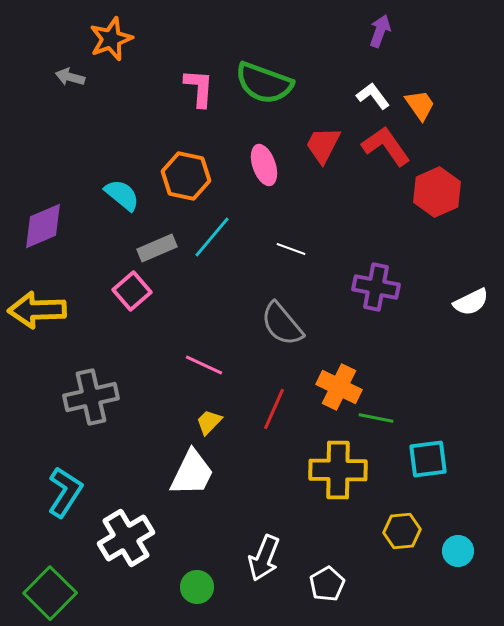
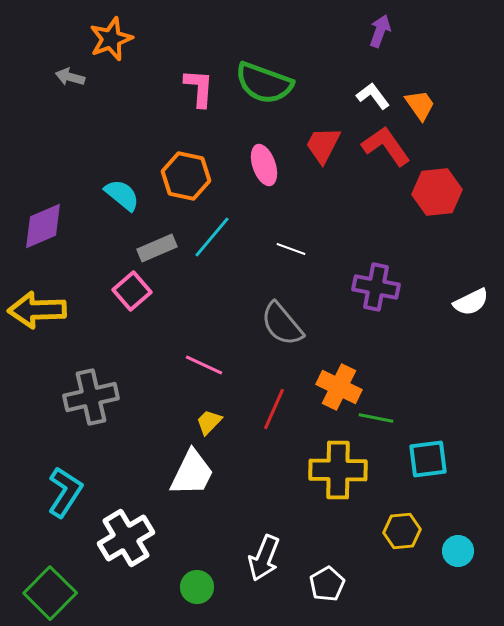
red hexagon: rotated 18 degrees clockwise
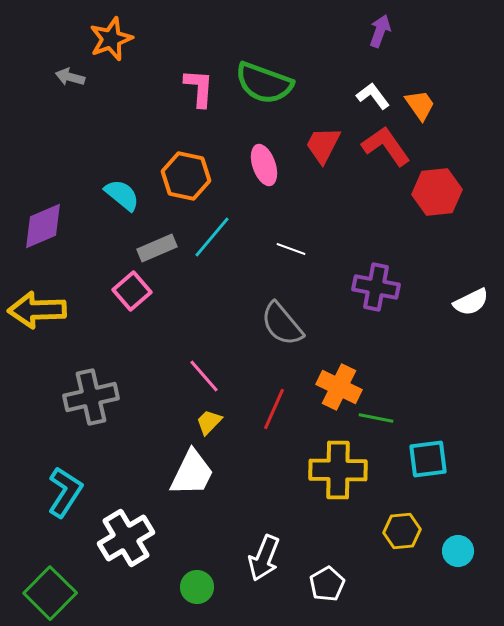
pink line: moved 11 px down; rotated 24 degrees clockwise
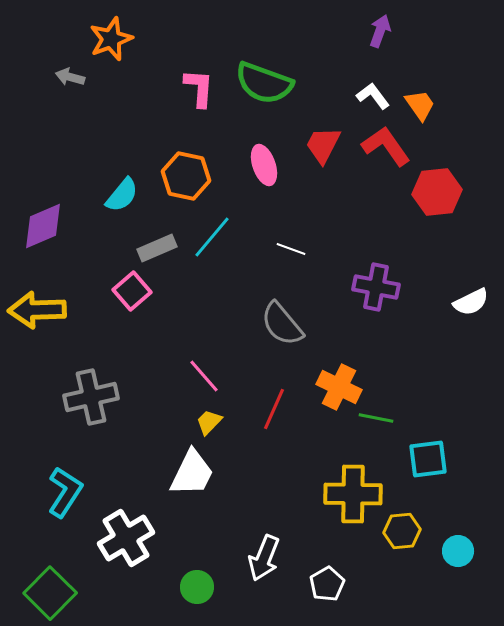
cyan semicircle: rotated 90 degrees clockwise
yellow cross: moved 15 px right, 24 px down
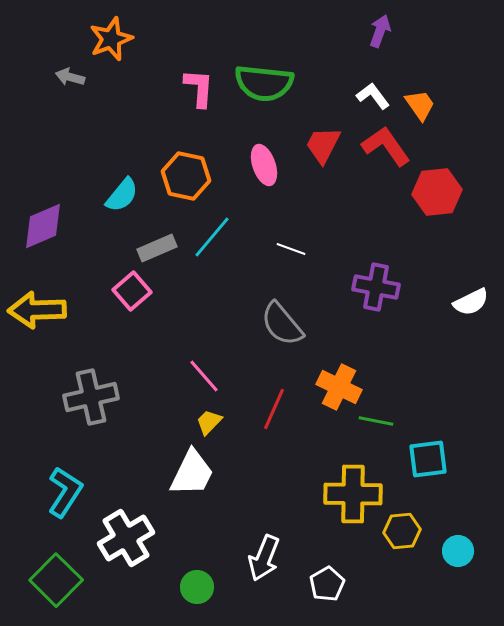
green semicircle: rotated 14 degrees counterclockwise
green line: moved 3 px down
green square: moved 6 px right, 13 px up
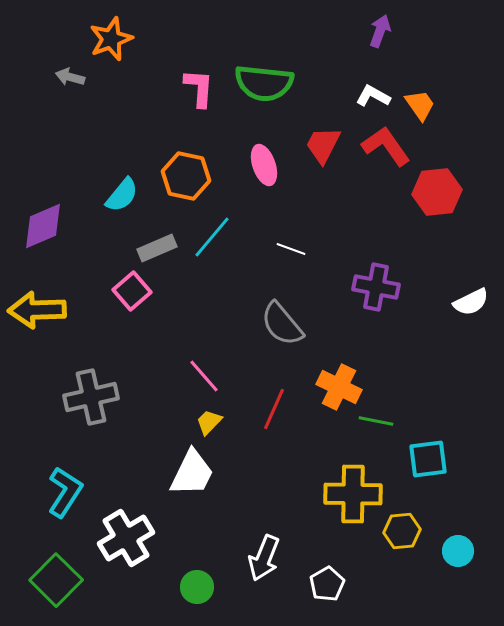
white L-shape: rotated 24 degrees counterclockwise
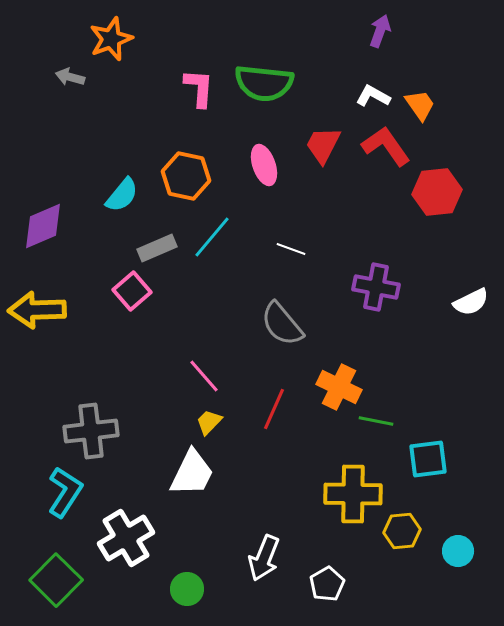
gray cross: moved 34 px down; rotated 6 degrees clockwise
green circle: moved 10 px left, 2 px down
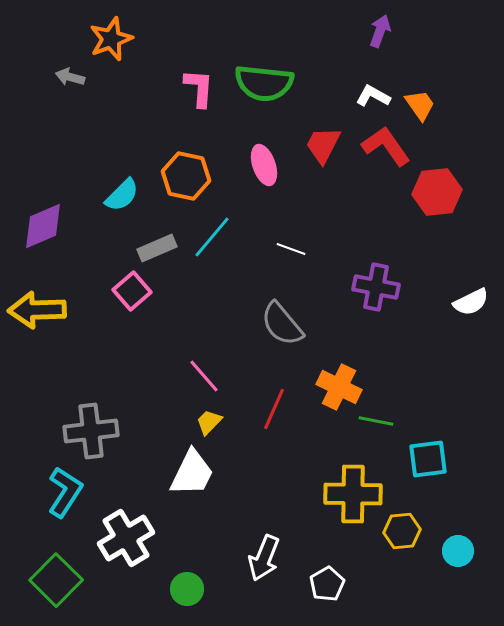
cyan semicircle: rotated 6 degrees clockwise
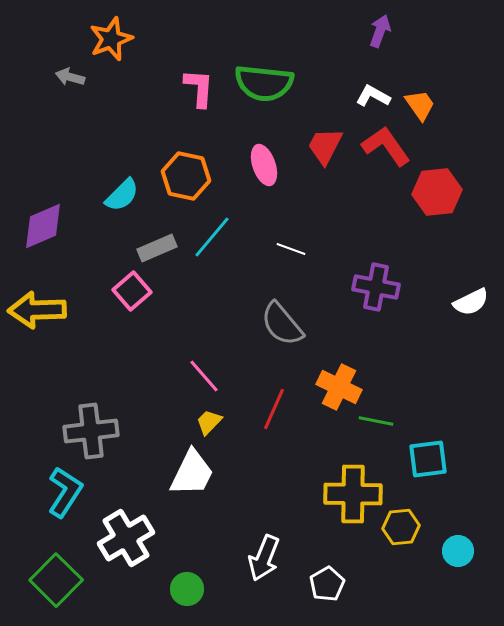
red trapezoid: moved 2 px right, 1 px down
yellow hexagon: moved 1 px left, 4 px up
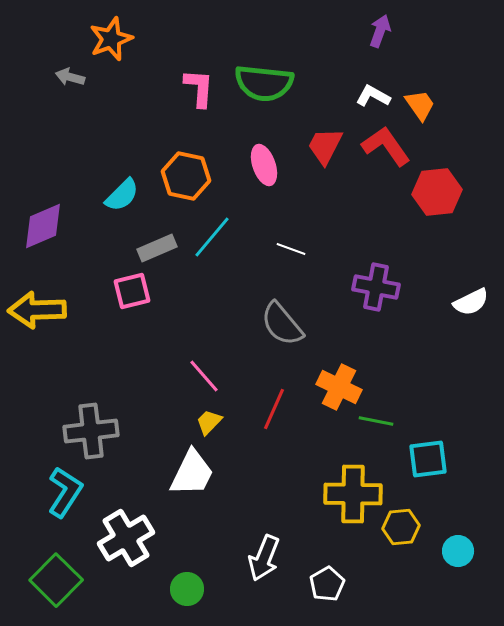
pink square: rotated 27 degrees clockwise
